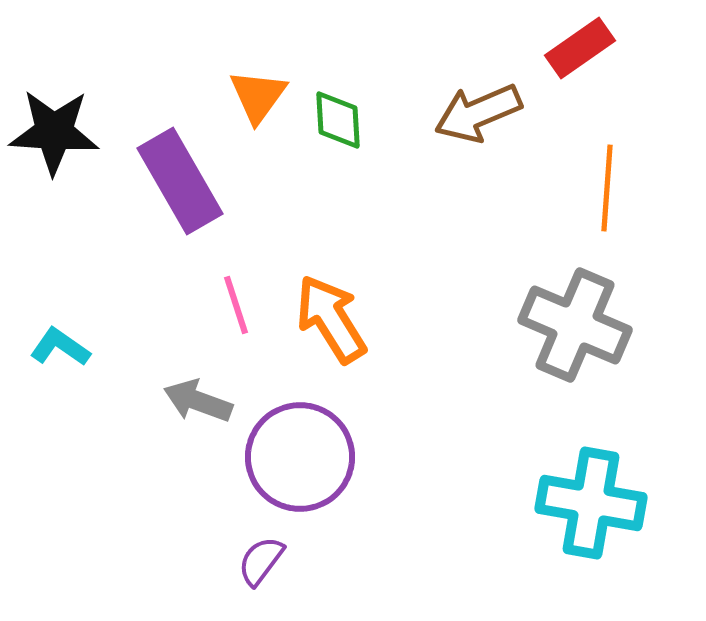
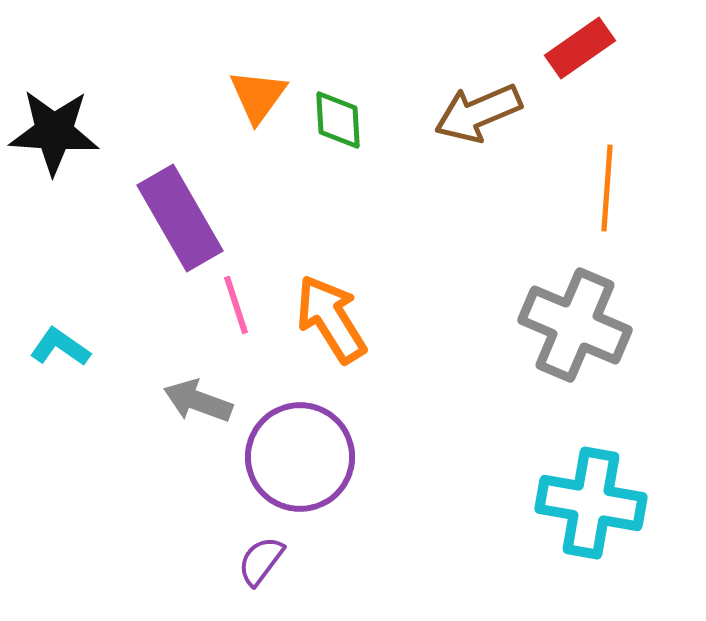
purple rectangle: moved 37 px down
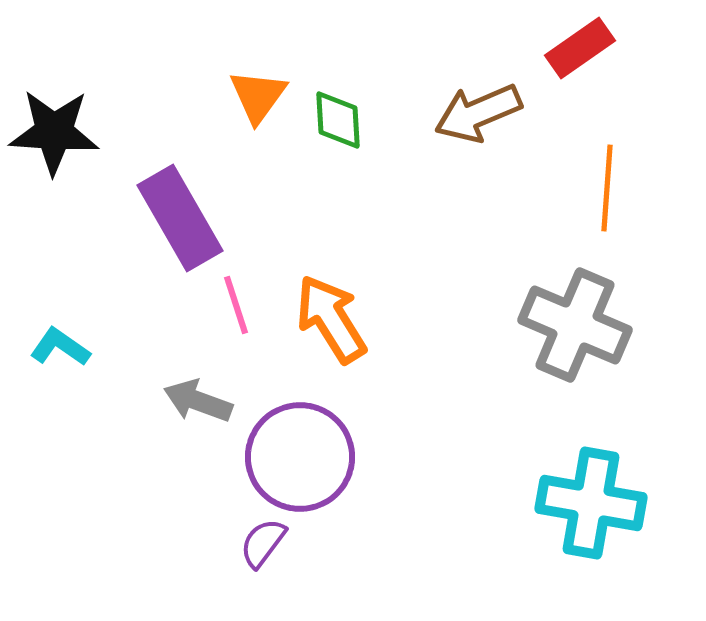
purple semicircle: moved 2 px right, 18 px up
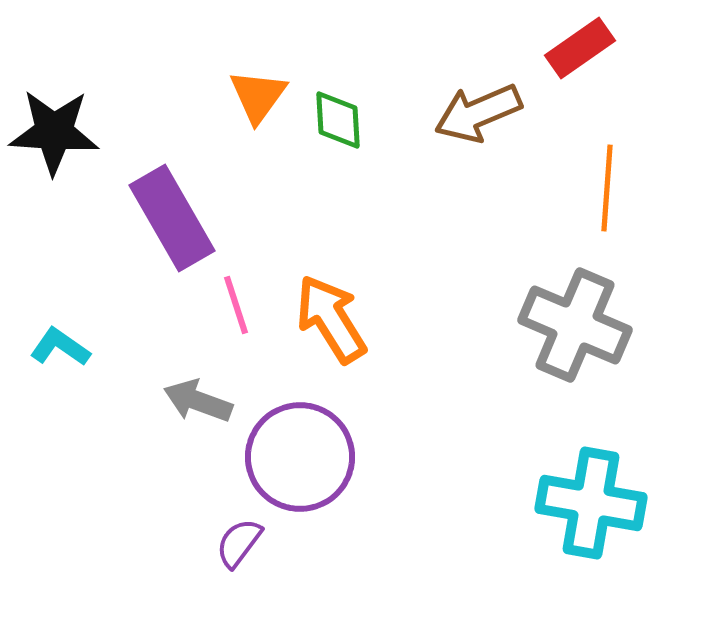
purple rectangle: moved 8 px left
purple semicircle: moved 24 px left
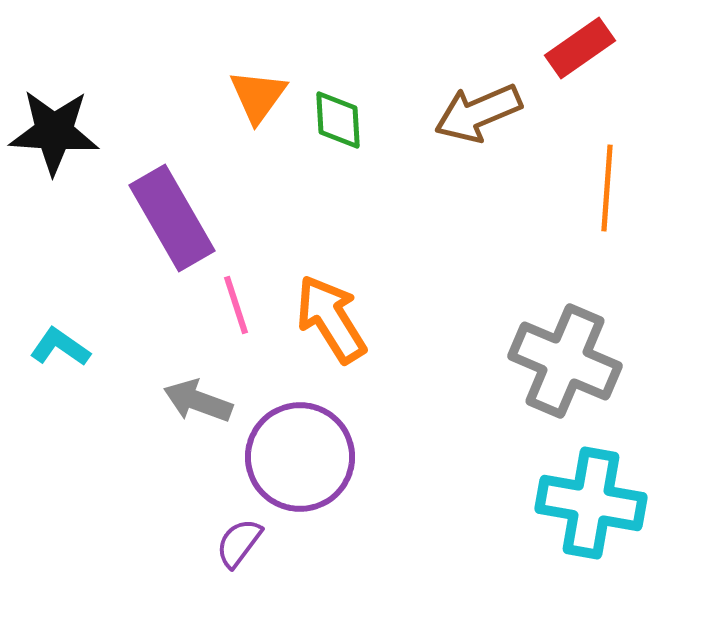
gray cross: moved 10 px left, 36 px down
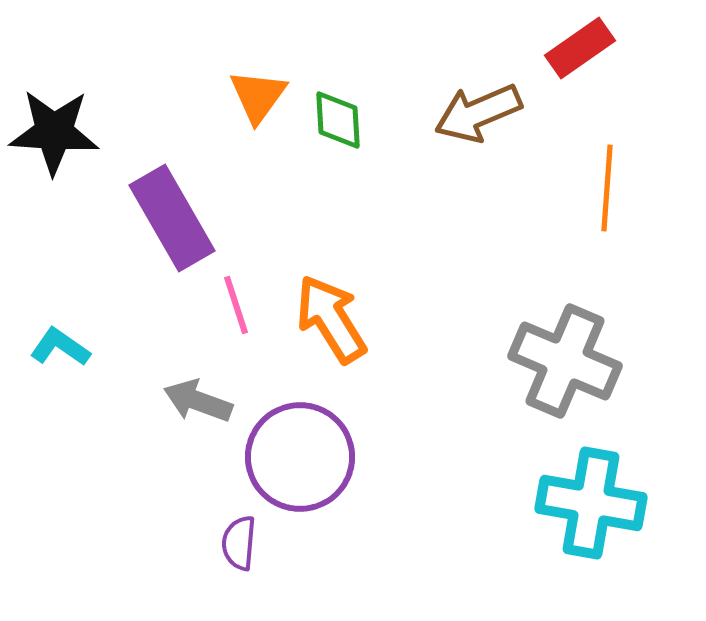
purple semicircle: rotated 32 degrees counterclockwise
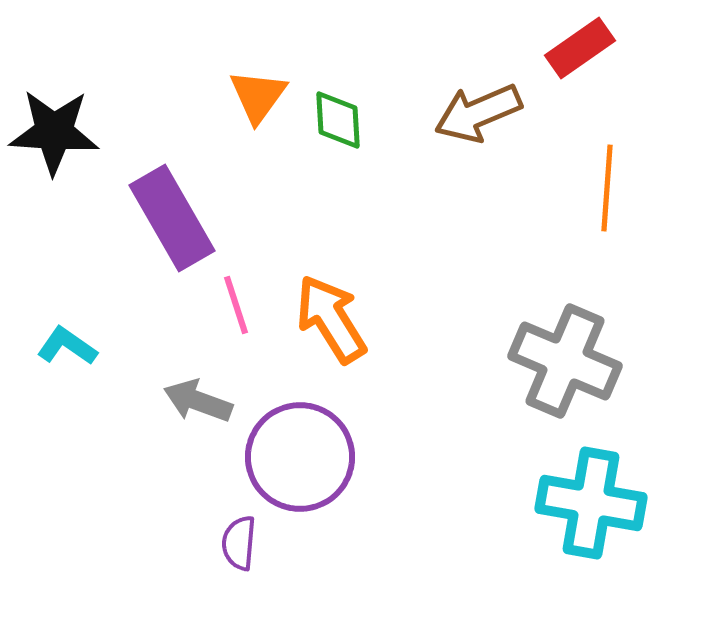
cyan L-shape: moved 7 px right, 1 px up
